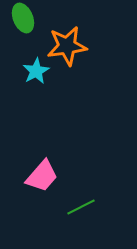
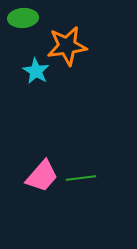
green ellipse: rotated 72 degrees counterclockwise
cyan star: rotated 12 degrees counterclockwise
green line: moved 29 px up; rotated 20 degrees clockwise
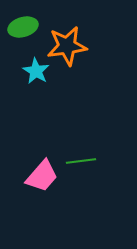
green ellipse: moved 9 px down; rotated 12 degrees counterclockwise
green line: moved 17 px up
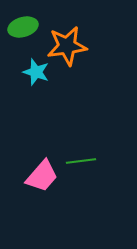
cyan star: moved 1 px down; rotated 12 degrees counterclockwise
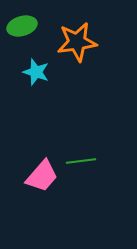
green ellipse: moved 1 px left, 1 px up
orange star: moved 10 px right, 4 px up
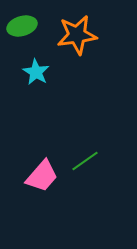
orange star: moved 7 px up
cyan star: rotated 12 degrees clockwise
green line: moved 4 px right; rotated 28 degrees counterclockwise
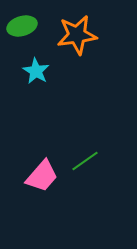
cyan star: moved 1 px up
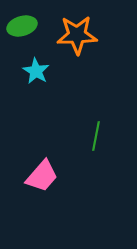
orange star: rotated 6 degrees clockwise
green line: moved 11 px right, 25 px up; rotated 44 degrees counterclockwise
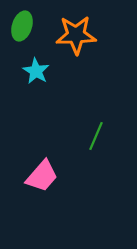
green ellipse: rotated 56 degrees counterclockwise
orange star: moved 1 px left
green line: rotated 12 degrees clockwise
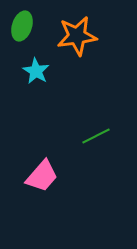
orange star: moved 1 px right, 1 px down; rotated 6 degrees counterclockwise
green line: rotated 40 degrees clockwise
